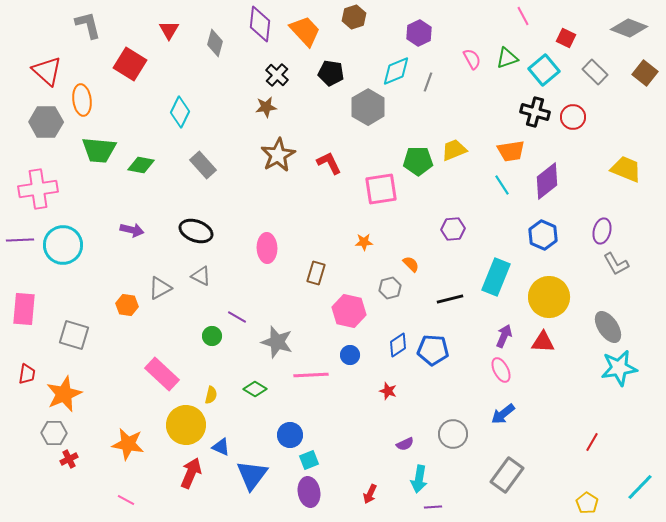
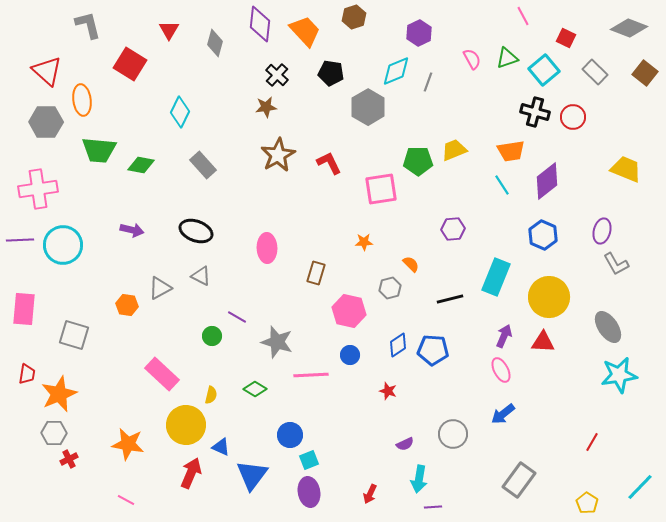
cyan star at (619, 368): moved 7 px down
orange star at (64, 394): moved 5 px left
gray rectangle at (507, 475): moved 12 px right, 5 px down
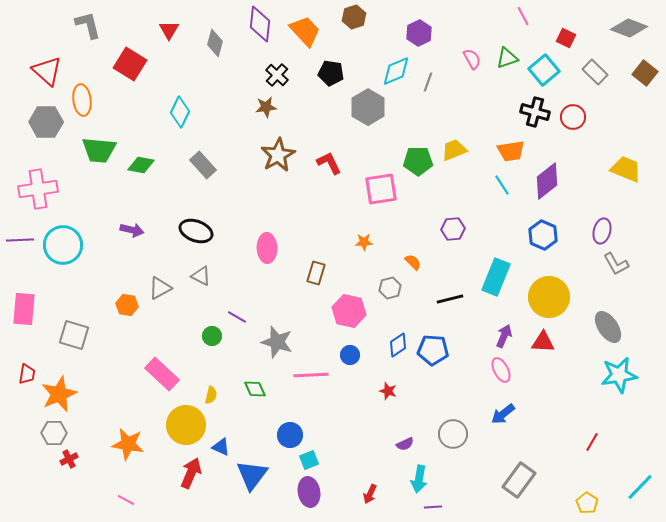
orange semicircle at (411, 264): moved 2 px right, 2 px up
green diamond at (255, 389): rotated 35 degrees clockwise
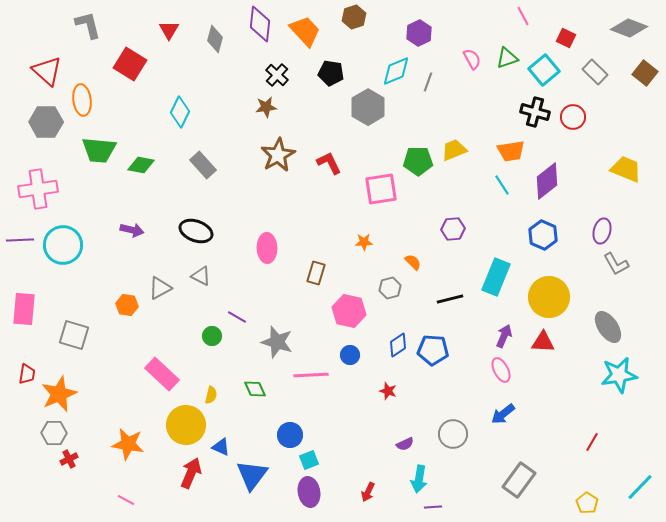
gray diamond at (215, 43): moved 4 px up
red arrow at (370, 494): moved 2 px left, 2 px up
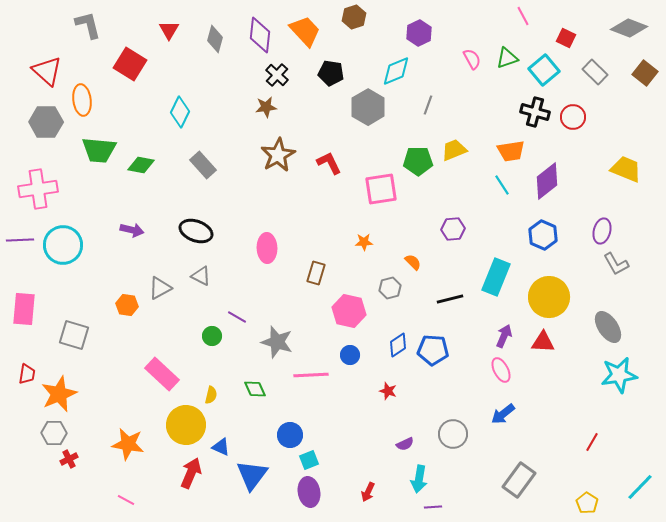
purple diamond at (260, 24): moved 11 px down
gray line at (428, 82): moved 23 px down
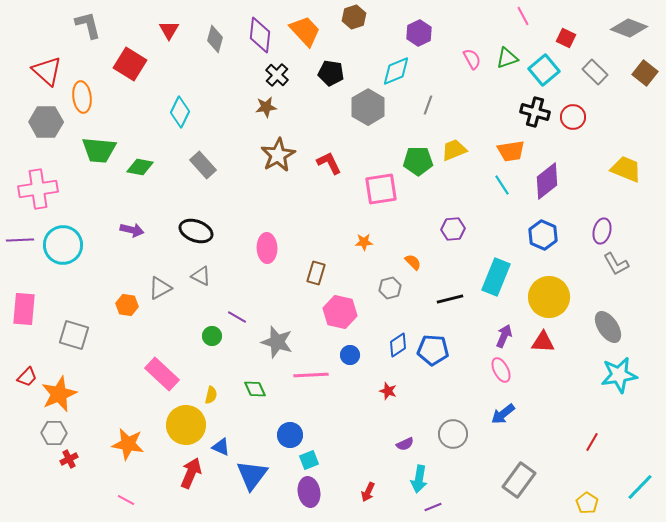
orange ellipse at (82, 100): moved 3 px up
green diamond at (141, 165): moved 1 px left, 2 px down
pink hexagon at (349, 311): moved 9 px left, 1 px down
red trapezoid at (27, 374): moved 3 px down; rotated 35 degrees clockwise
purple line at (433, 507): rotated 18 degrees counterclockwise
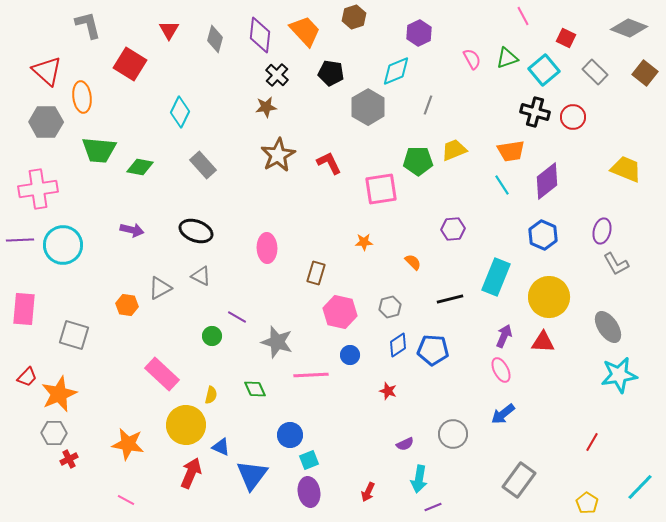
gray hexagon at (390, 288): moved 19 px down
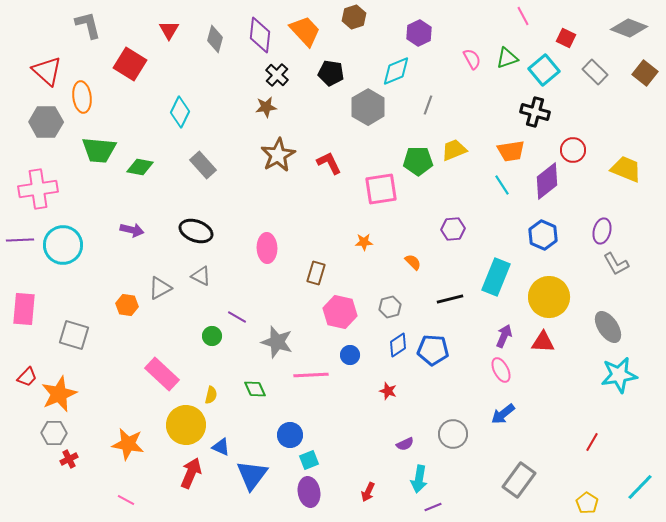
red circle at (573, 117): moved 33 px down
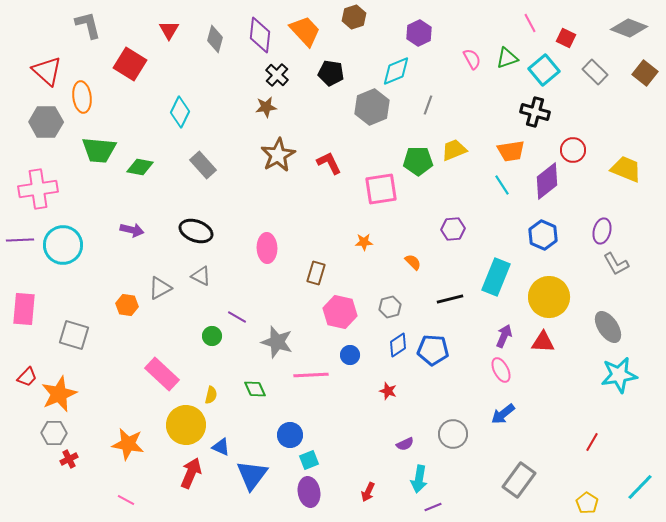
pink line at (523, 16): moved 7 px right, 7 px down
gray hexagon at (368, 107): moved 4 px right; rotated 8 degrees clockwise
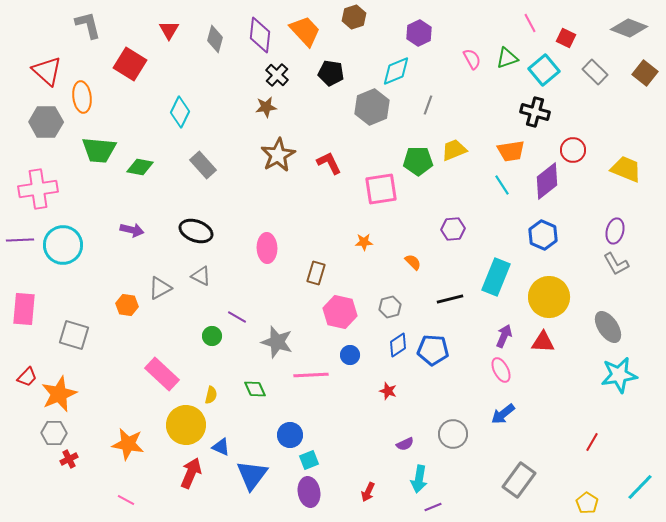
purple ellipse at (602, 231): moved 13 px right
